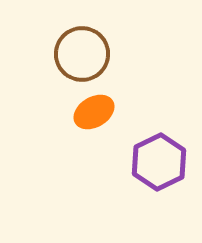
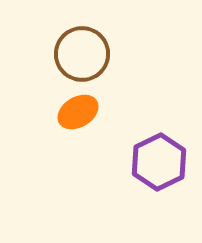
orange ellipse: moved 16 px left
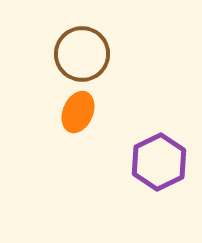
orange ellipse: rotated 36 degrees counterclockwise
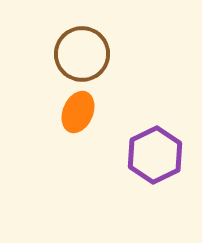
purple hexagon: moved 4 px left, 7 px up
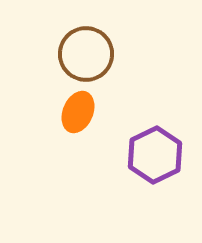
brown circle: moved 4 px right
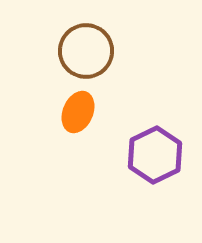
brown circle: moved 3 px up
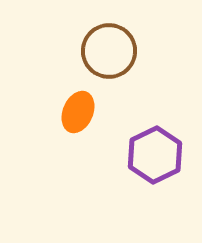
brown circle: moved 23 px right
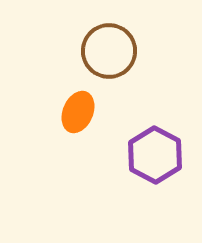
purple hexagon: rotated 6 degrees counterclockwise
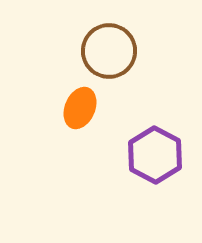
orange ellipse: moved 2 px right, 4 px up
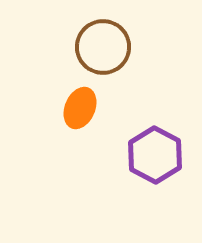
brown circle: moved 6 px left, 4 px up
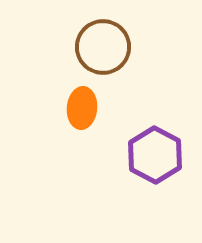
orange ellipse: moved 2 px right; rotated 18 degrees counterclockwise
